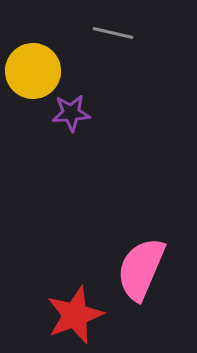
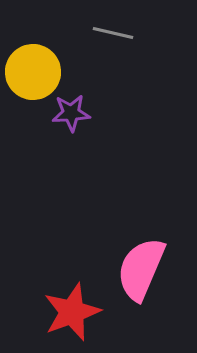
yellow circle: moved 1 px down
red star: moved 3 px left, 3 px up
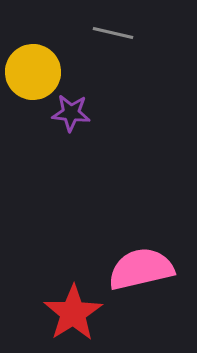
purple star: rotated 9 degrees clockwise
pink semicircle: rotated 54 degrees clockwise
red star: moved 1 px right, 1 px down; rotated 12 degrees counterclockwise
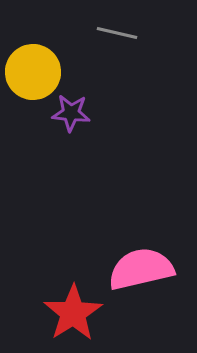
gray line: moved 4 px right
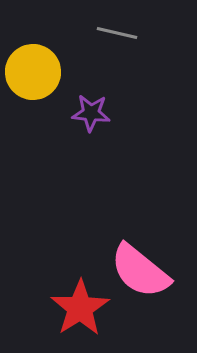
purple star: moved 20 px right
pink semicircle: moved 1 px left, 2 px down; rotated 128 degrees counterclockwise
red star: moved 7 px right, 5 px up
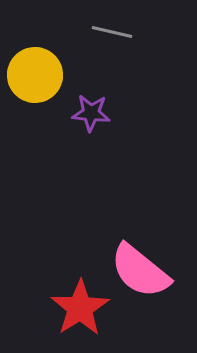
gray line: moved 5 px left, 1 px up
yellow circle: moved 2 px right, 3 px down
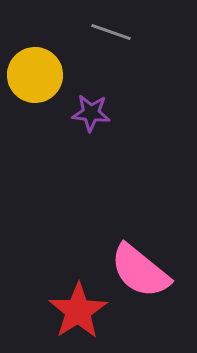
gray line: moved 1 px left; rotated 6 degrees clockwise
red star: moved 2 px left, 3 px down
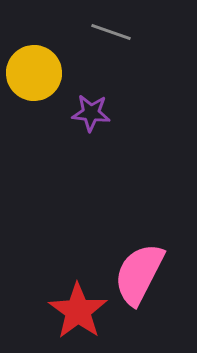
yellow circle: moved 1 px left, 2 px up
pink semicircle: moved 1 px left, 3 px down; rotated 78 degrees clockwise
red star: rotated 4 degrees counterclockwise
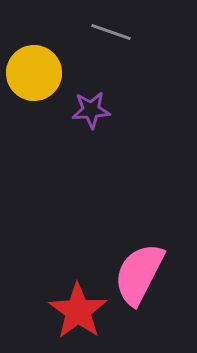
purple star: moved 3 px up; rotated 9 degrees counterclockwise
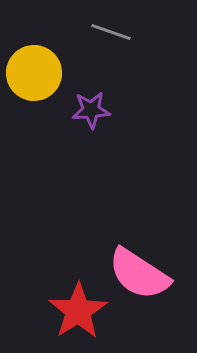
pink semicircle: rotated 84 degrees counterclockwise
red star: rotated 4 degrees clockwise
